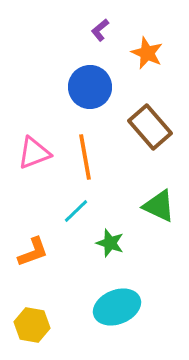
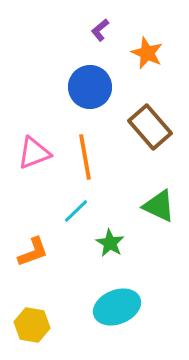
green star: rotated 12 degrees clockwise
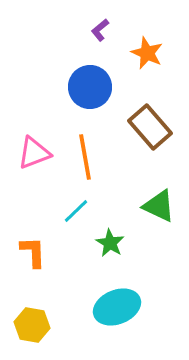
orange L-shape: rotated 72 degrees counterclockwise
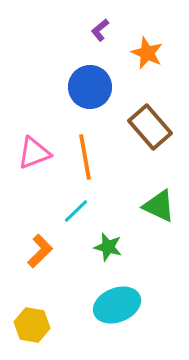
green star: moved 2 px left, 4 px down; rotated 16 degrees counterclockwise
orange L-shape: moved 7 px right, 1 px up; rotated 48 degrees clockwise
cyan ellipse: moved 2 px up
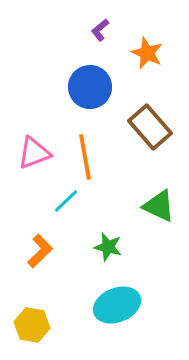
cyan line: moved 10 px left, 10 px up
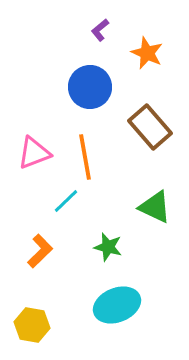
green triangle: moved 4 px left, 1 px down
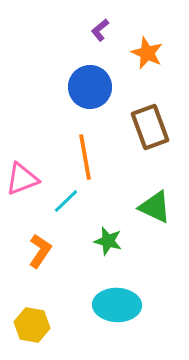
brown rectangle: rotated 21 degrees clockwise
pink triangle: moved 12 px left, 26 px down
green star: moved 6 px up
orange L-shape: rotated 12 degrees counterclockwise
cyan ellipse: rotated 24 degrees clockwise
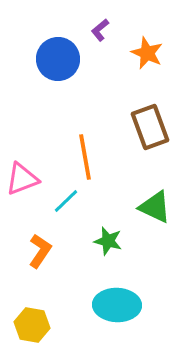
blue circle: moved 32 px left, 28 px up
